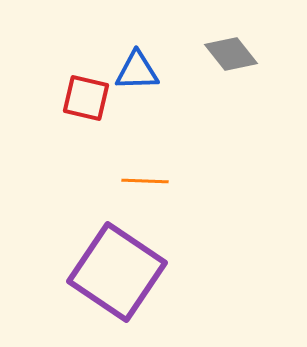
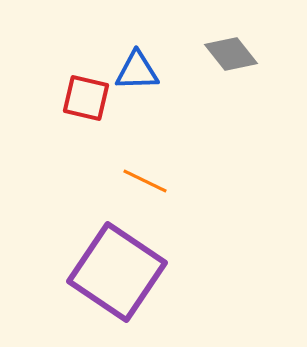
orange line: rotated 24 degrees clockwise
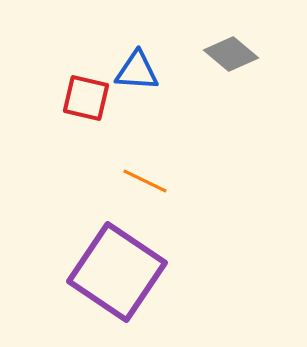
gray diamond: rotated 12 degrees counterclockwise
blue triangle: rotated 6 degrees clockwise
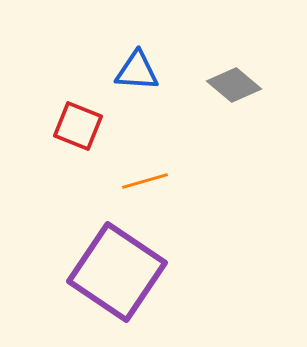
gray diamond: moved 3 px right, 31 px down
red square: moved 8 px left, 28 px down; rotated 9 degrees clockwise
orange line: rotated 42 degrees counterclockwise
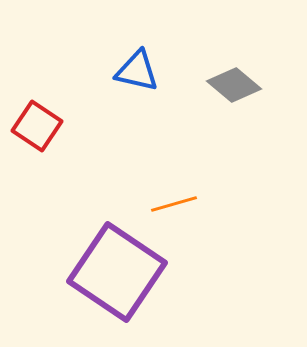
blue triangle: rotated 9 degrees clockwise
red square: moved 41 px left; rotated 12 degrees clockwise
orange line: moved 29 px right, 23 px down
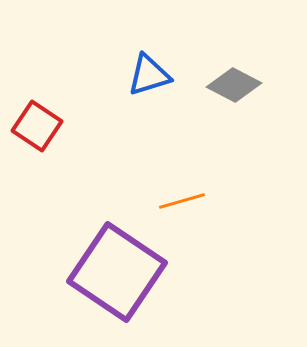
blue triangle: moved 12 px right, 4 px down; rotated 30 degrees counterclockwise
gray diamond: rotated 12 degrees counterclockwise
orange line: moved 8 px right, 3 px up
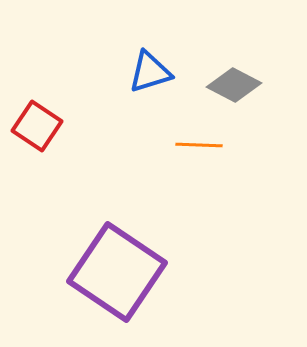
blue triangle: moved 1 px right, 3 px up
orange line: moved 17 px right, 56 px up; rotated 18 degrees clockwise
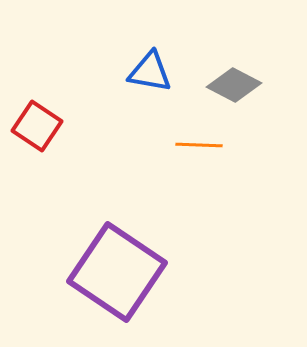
blue triangle: rotated 27 degrees clockwise
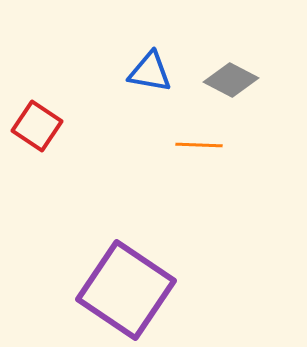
gray diamond: moved 3 px left, 5 px up
purple square: moved 9 px right, 18 px down
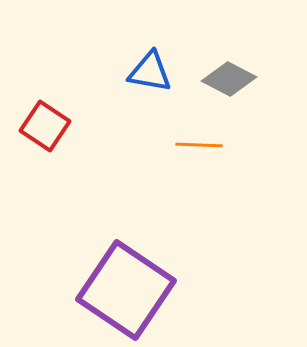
gray diamond: moved 2 px left, 1 px up
red square: moved 8 px right
